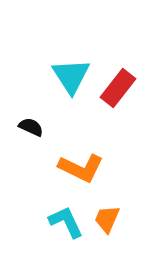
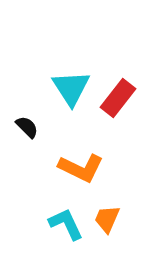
cyan triangle: moved 12 px down
red rectangle: moved 10 px down
black semicircle: moved 4 px left; rotated 20 degrees clockwise
cyan L-shape: moved 2 px down
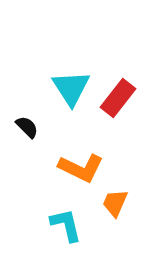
orange trapezoid: moved 8 px right, 16 px up
cyan L-shape: moved 1 px down; rotated 12 degrees clockwise
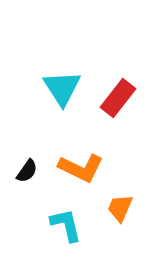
cyan triangle: moved 9 px left
black semicircle: moved 44 px down; rotated 80 degrees clockwise
orange trapezoid: moved 5 px right, 5 px down
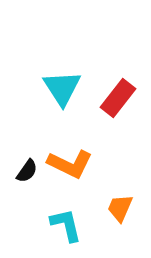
orange L-shape: moved 11 px left, 4 px up
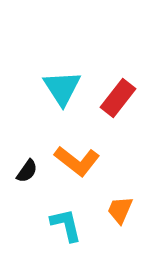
orange L-shape: moved 7 px right, 3 px up; rotated 12 degrees clockwise
orange trapezoid: moved 2 px down
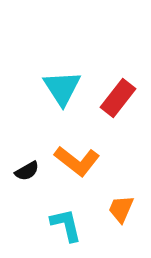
black semicircle: rotated 25 degrees clockwise
orange trapezoid: moved 1 px right, 1 px up
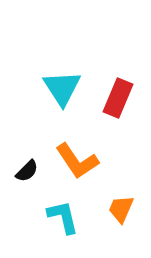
red rectangle: rotated 15 degrees counterclockwise
orange L-shape: rotated 18 degrees clockwise
black semicircle: rotated 15 degrees counterclockwise
cyan L-shape: moved 3 px left, 8 px up
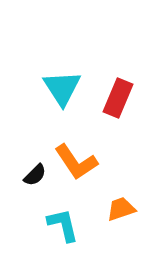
orange L-shape: moved 1 px left, 1 px down
black semicircle: moved 8 px right, 4 px down
orange trapezoid: rotated 48 degrees clockwise
cyan L-shape: moved 8 px down
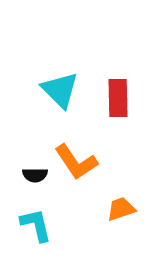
cyan triangle: moved 2 px left, 2 px down; rotated 12 degrees counterclockwise
red rectangle: rotated 24 degrees counterclockwise
black semicircle: rotated 45 degrees clockwise
cyan L-shape: moved 27 px left
